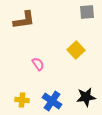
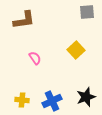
pink semicircle: moved 3 px left, 6 px up
black star: rotated 12 degrees counterclockwise
blue cross: rotated 30 degrees clockwise
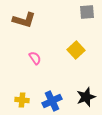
brown L-shape: rotated 25 degrees clockwise
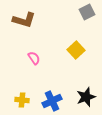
gray square: rotated 21 degrees counterclockwise
pink semicircle: moved 1 px left
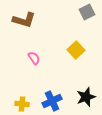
yellow cross: moved 4 px down
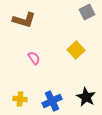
black star: rotated 24 degrees counterclockwise
yellow cross: moved 2 px left, 5 px up
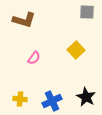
gray square: rotated 28 degrees clockwise
pink semicircle: rotated 72 degrees clockwise
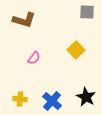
blue cross: rotated 24 degrees counterclockwise
